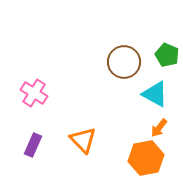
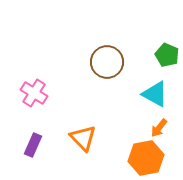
brown circle: moved 17 px left
orange triangle: moved 2 px up
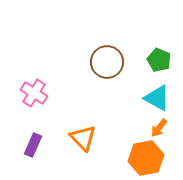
green pentagon: moved 8 px left, 5 px down
cyan triangle: moved 2 px right, 4 px down
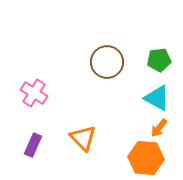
green pentagon: rotated 30 degrees counterclockwise
orange hexagon: rotated 16 degrees clockwise
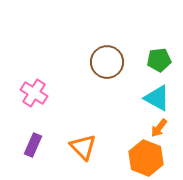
orange triangle: moved 9 px down
orange hexagon: rotated 16 degrees clockwise
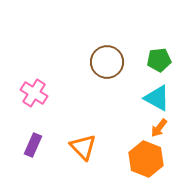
orange hexagon: moved 1 px down
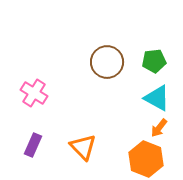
green pentagon: moved 5 px left, 1 px down
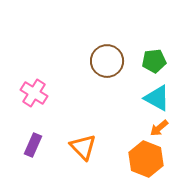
brown circle: moved 1 px up
orange arrow: rotated 12 degrees clockwise
